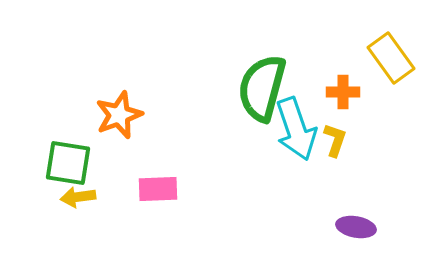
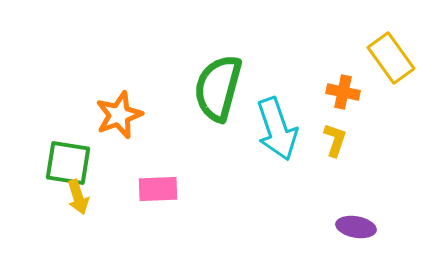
green semicircle: moved 44 px left
orange cross: rotated 12 degrees clockwise
cyan arrow: moved 19 px left
yellow arrow: rotated 100 degrees counterclockwise
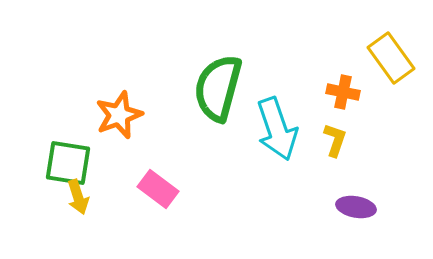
pink rectangle: rotated 39 degrees clockwise
purple ellipse: moved 20 px up
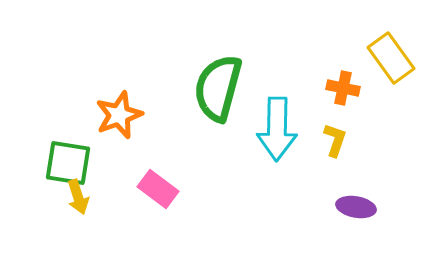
orange cross: moved 4 px up
cyan arrow: rotated 20 degrees clockwise
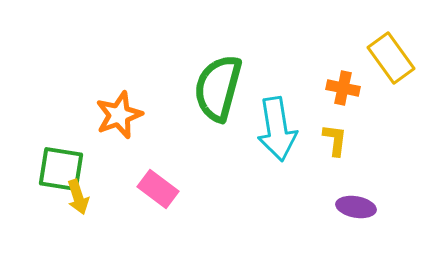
cyan arrow: rotated 10 degrees counterclockwise
yellow L-shape: rotated 12 degrees counterclockwise
green square: moved 7 px left, 6 px down
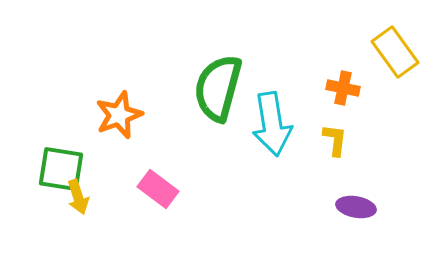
yellow rectangle: moved 4 px right, 6 px up
cyan arrow: moved 5 px left, 5 px up
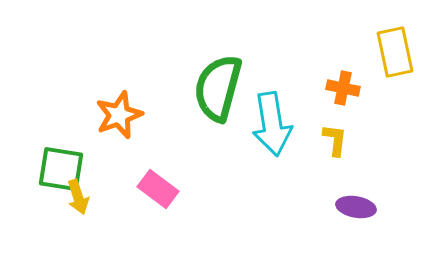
yellow rectangle: rotated 24 degrees clockwise
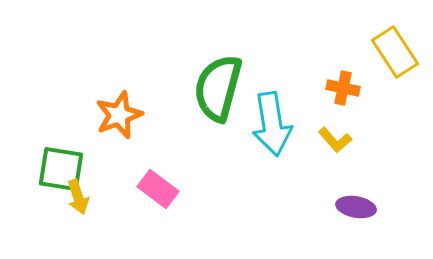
yellow rectangle: rotated 21 degrees counterclockwise
yellow L-shape: rotated 132 degrees clockwise
